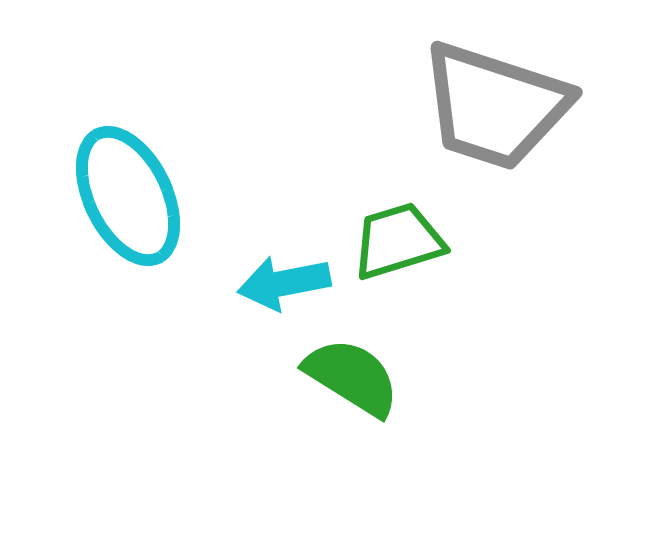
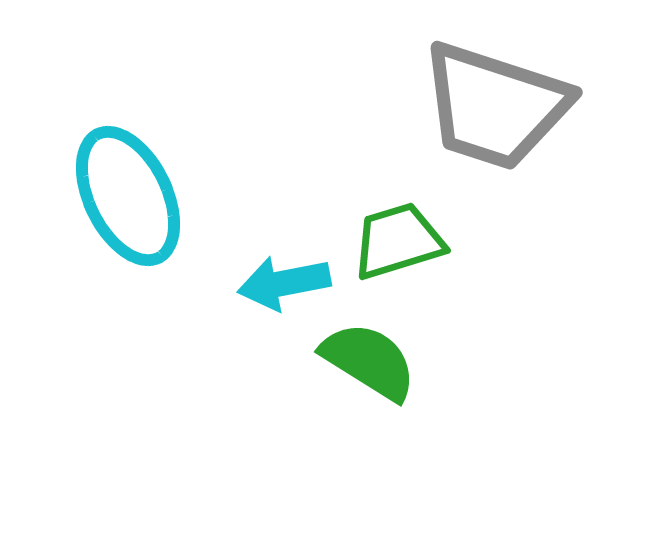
green semicircle: moved 17 px right, 16 px up
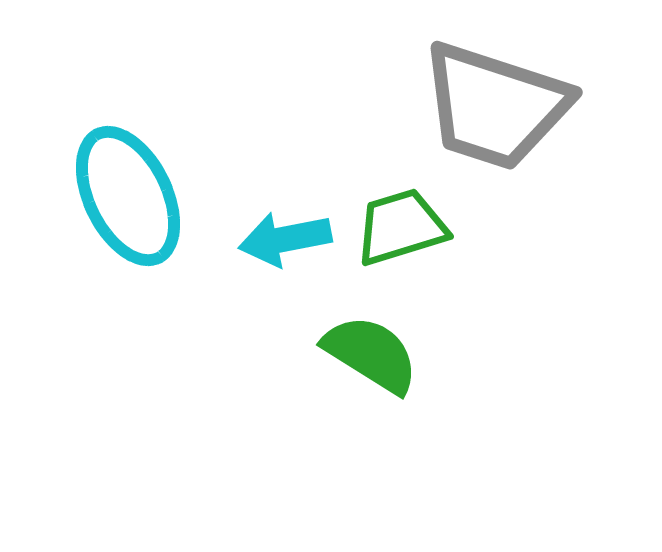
green trapezoid: moved 3 px right, 14 px up
cyan arrow: moved 1 px right, 44 px up
green semicircle: moved 2 px right, 7 px up
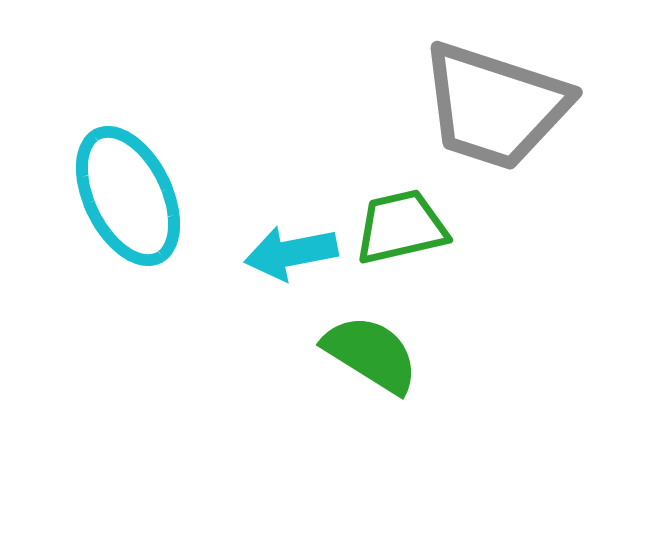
green trapezoid: rotated 4 degrees clockwise
cyan arrow: moved 6 px right, 14 px down
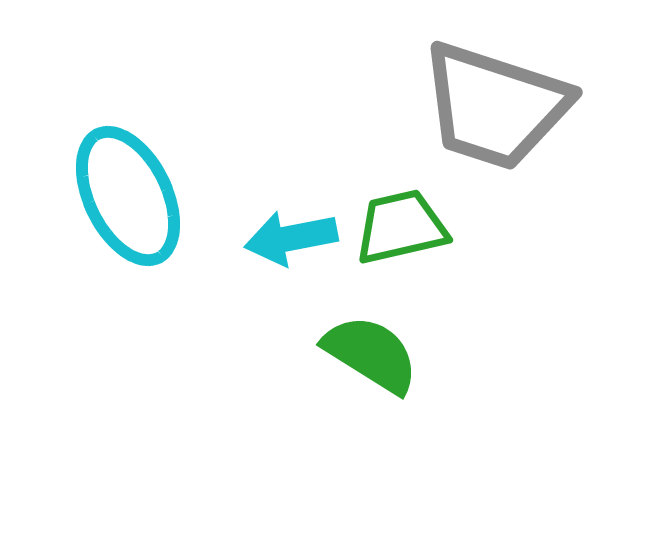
cyan arrow: moved 15 px up
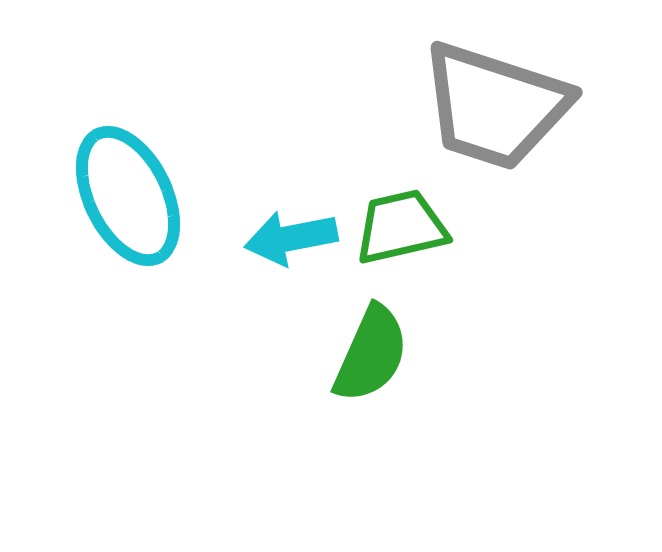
green semicircle: rotated 82 degrees clockwise
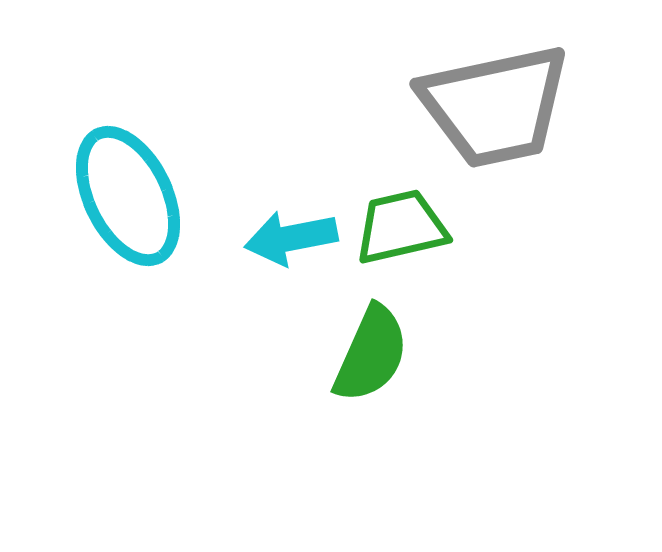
gray trapezoid: rotated 30 degrees counterclockwise
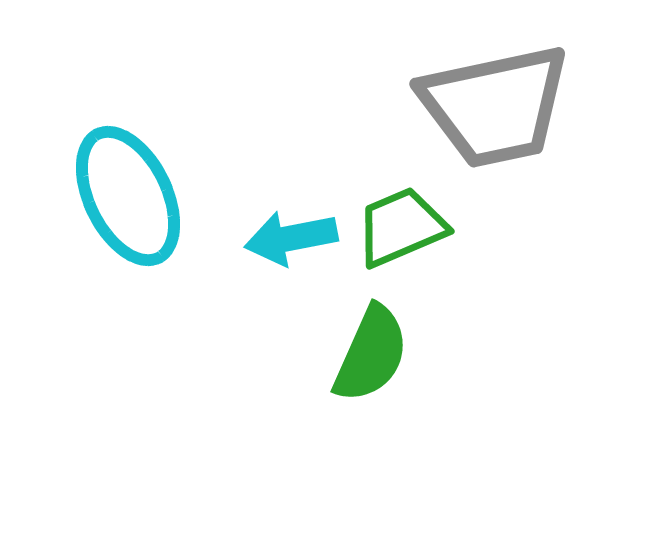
green trapezoid: rotated 10 degrees counterclockwise
